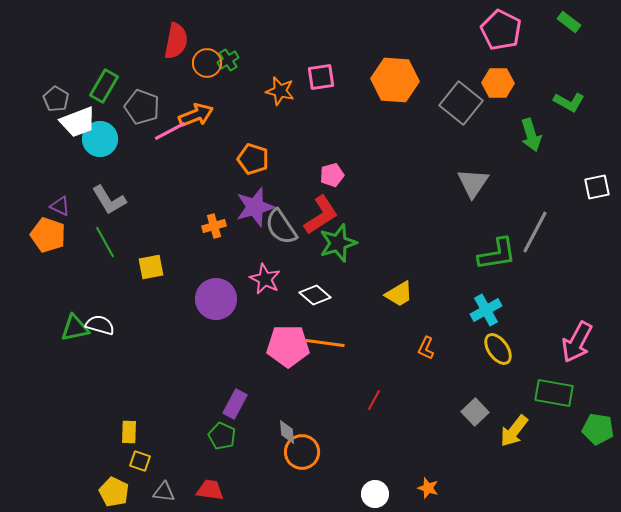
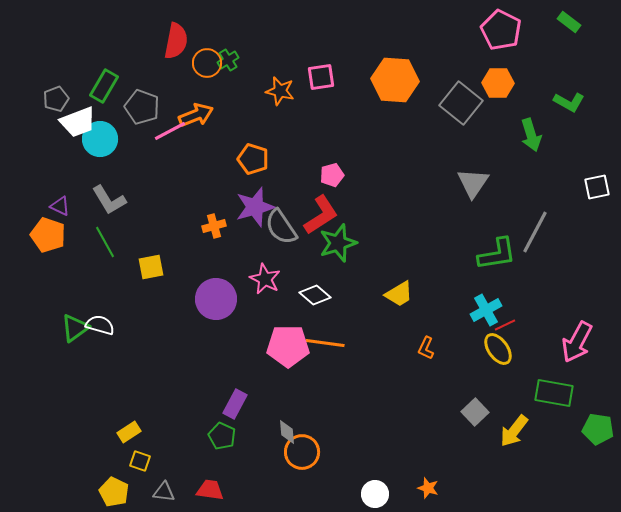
gray pentagon at (56, 99): rotated 20 degrees clockwise
green triangle at (75, 328): rotated 24 degrees counterclockwise
red line at (374, 400): moved 131 px right, 75 px up; rotated 35 degrees clockwise
yellow rectangle at (129, 432): rotated 55 degrees clockwise
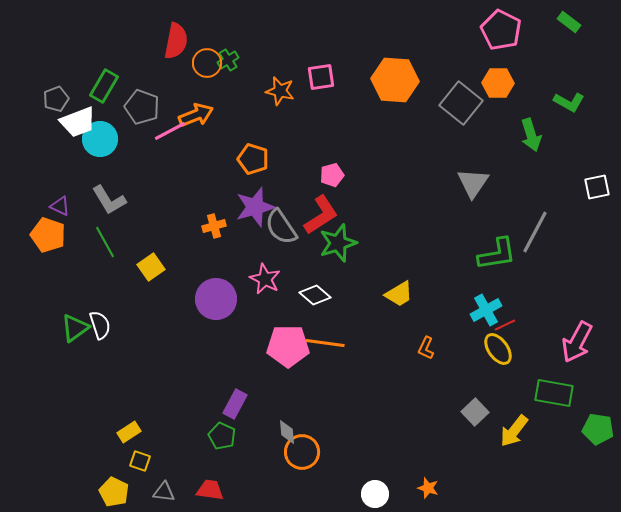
yellow square at (151, 267): rotated 24 degrees counterclockwise
white semicircle at (100, 325): rotated 56 degrees clockwise
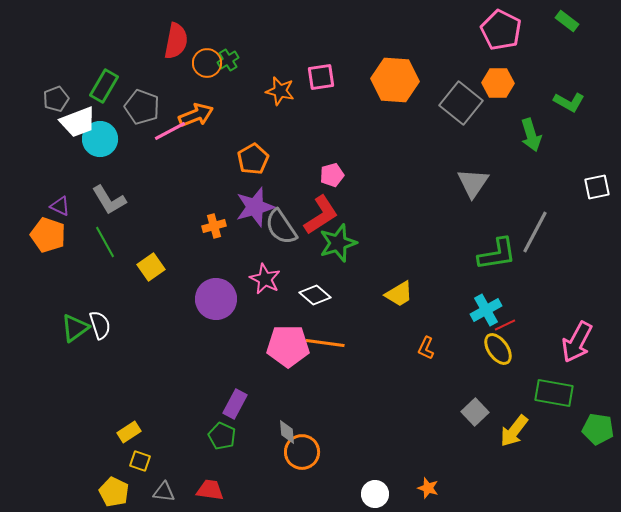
green rectangle at (569, 22): moved 2 px left, 1 px up
orange pentagon at (253, 159): rotated 24 degrees clockwise
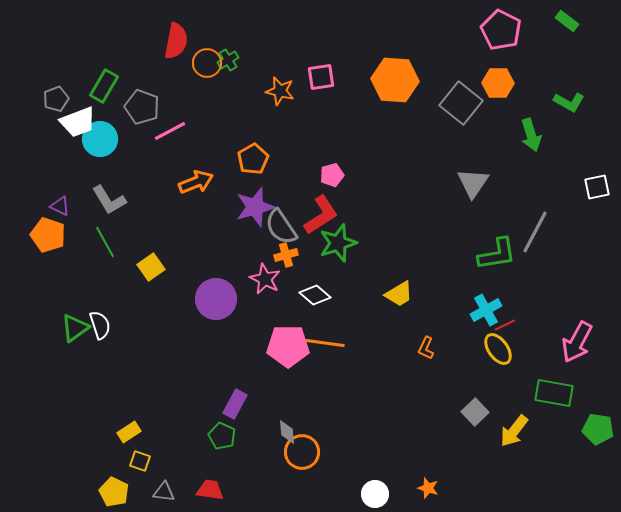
orange arrow at (196, 115): moved 67 px down
orange cross at (214, 226): moved 72 px right, 29 px down
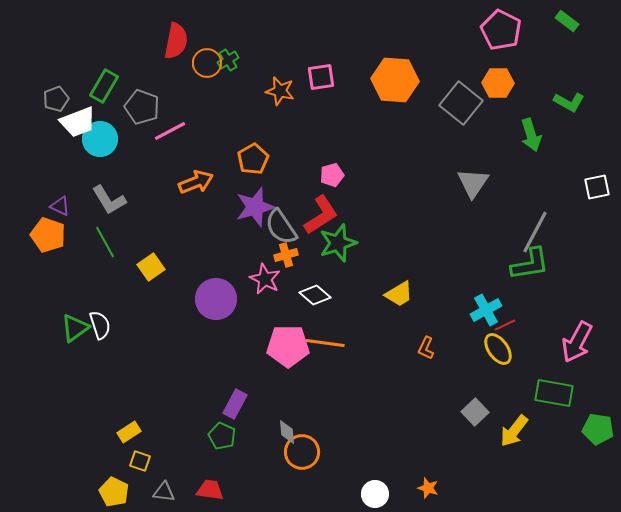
green L-shape at (497, 254): moved 33 px right, 10 px down
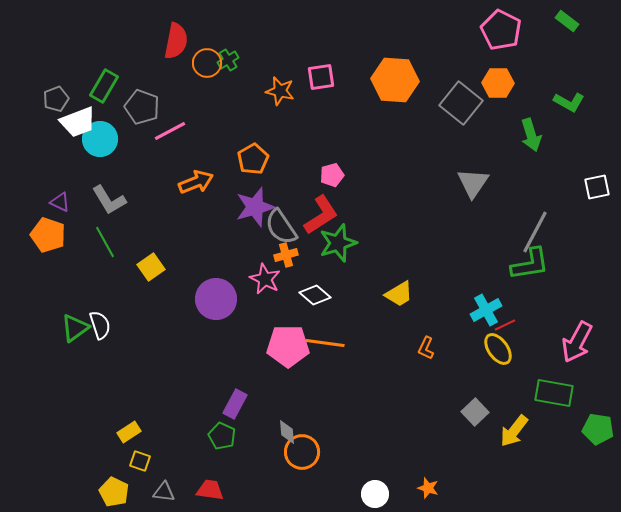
purple triangle at (60, 206): moved 4 px up
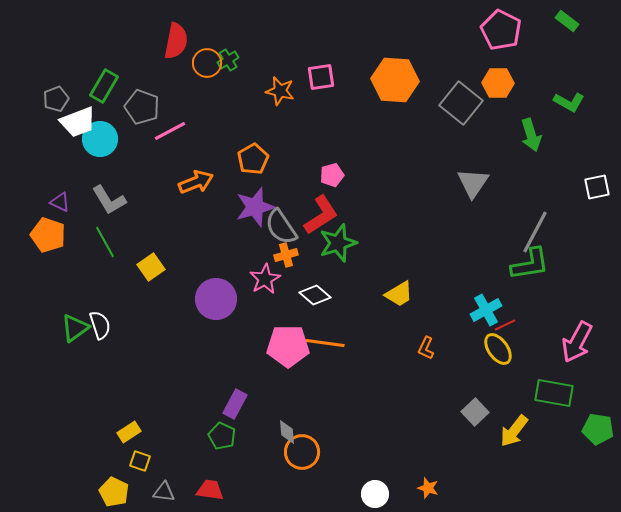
pink star at (265, 279): rotated 16 degrees clockwise
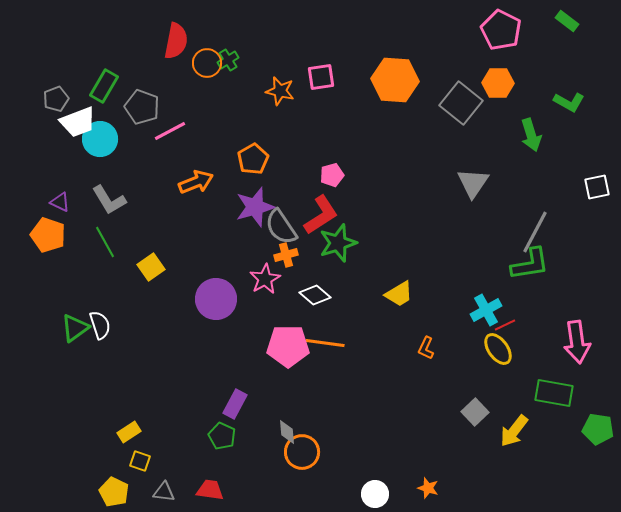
pink arrow at (577, 342): rotated 36 degrees counterclockwise
